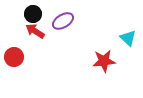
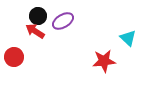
black circle: moved 5 px right, 2 px down
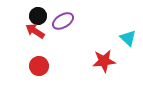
red circle: moved 25 px right, 9 px down
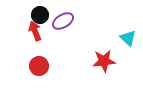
black circle: moved 2 px right, 1 px up
red arrow: rotated 36 degrees clockwise
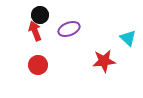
purple ellipse: moved 6 px right, 8 px down; rotated 10 degrees clockwise
red circle: moved 1 px left, 1 px up
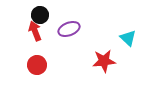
red circle: moved 1 px left
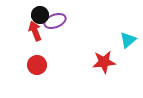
purple ellipse: moved 14 px left, 8 px up
cyan triangle: moved 2 px down; rotated 36 degrees clockwise
red star: moved 1 px down
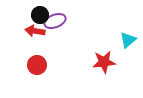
red arrow: rotated 60 degrees counterclockwise
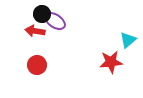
black circle: moved 2 px right, 1 px up
purple ellipse: rotated 55 degrees clockwise
red star: moved 7 px right
